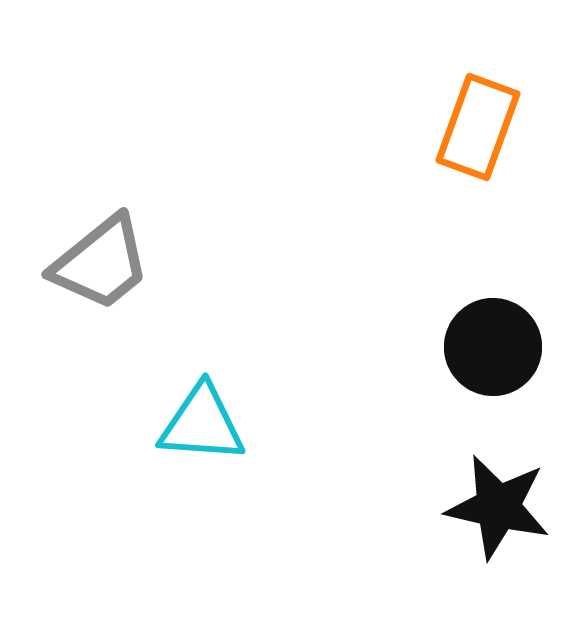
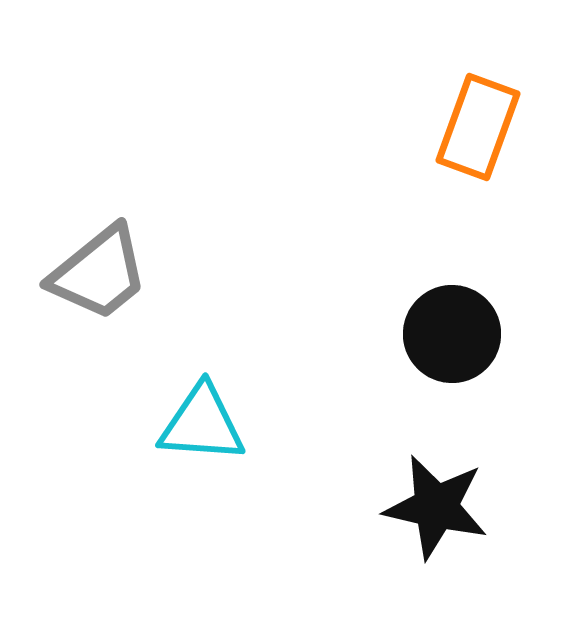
gray trapezoid: moved 2 px left, 10 px down
black circle: moved 41 px left, 13 px up
black star: moved 62 px left
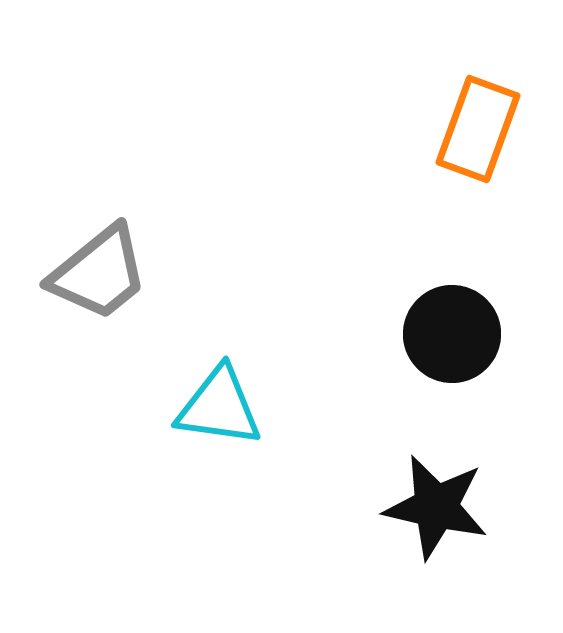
orange rectangle: moved 2 px down
cyan triangle: moved 17 px right, 17 px up; rotated 4 degrees clockwise
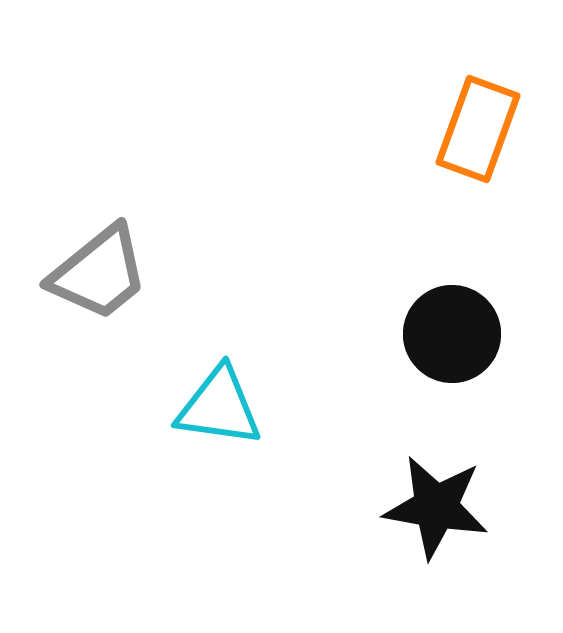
black star: rotated 3 degrees counterclockwise
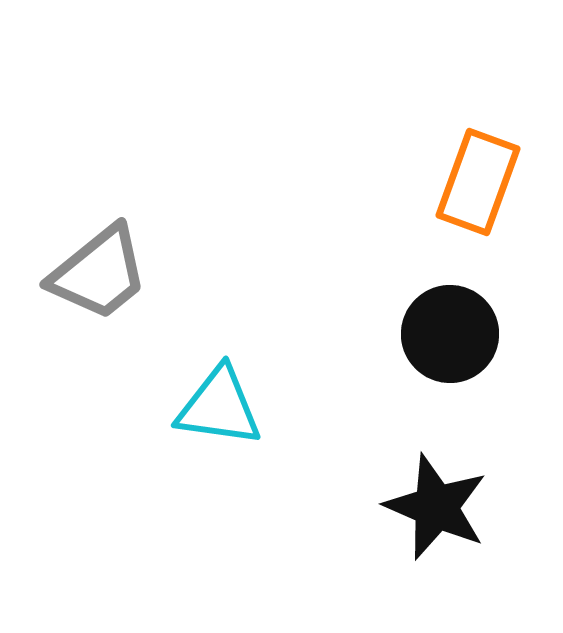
orange rectangle: moved 53 px down
black circle: moved 2 px left
black star: rotated 13 degrees clockwise
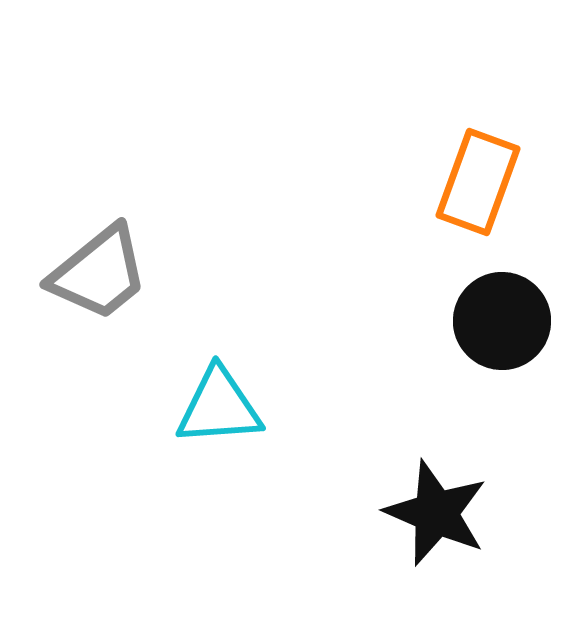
black circle: moved 52 px right, 13 px up
cyan triangle: rotated 12 degrees counterclockwise
black star: moved 6 px down
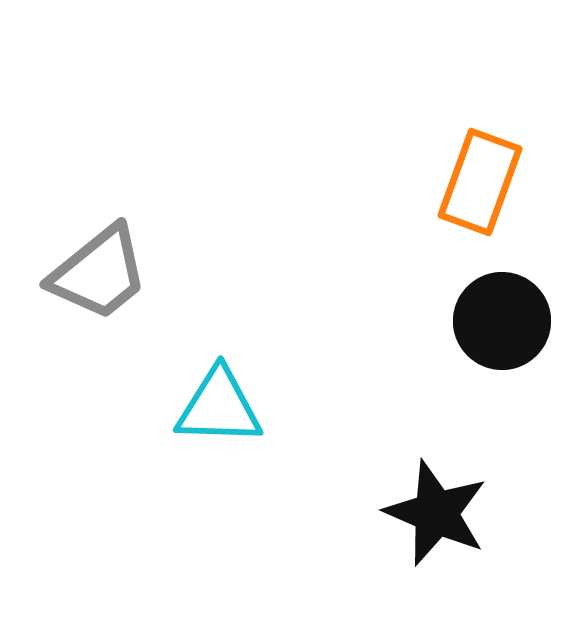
orange rectangle: moved 2 px right
cyan triangle: rotated 6 degrees clockwise
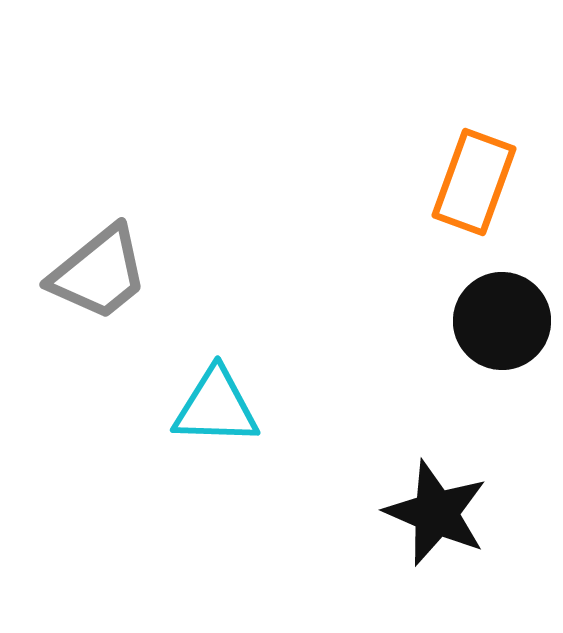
orange rectangle: moved 6 px left
cyan triangle: moved 3 px left
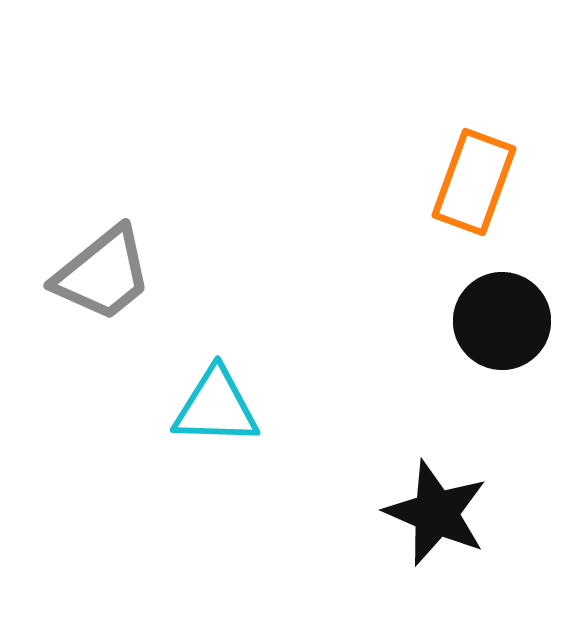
gray trapezoid: moved 4 px right, 1 px down
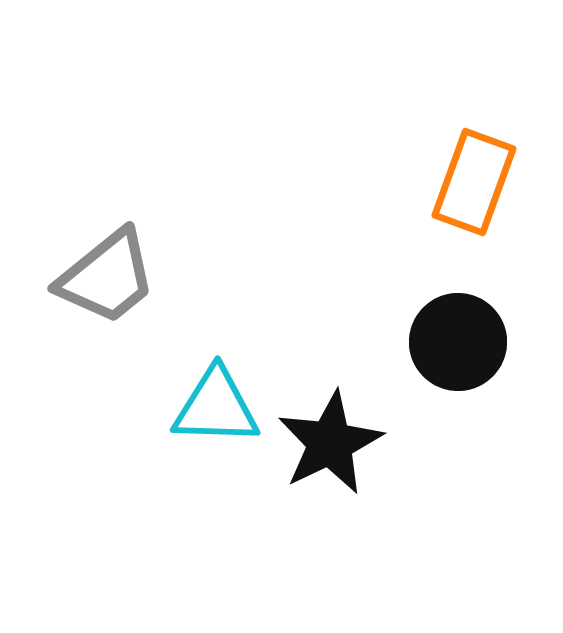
gray trapezoid: moved 4 px right, 3 px down
black circle: moved 44 px left, 21 px down
black star: moved 106 px left, 70 px up; rotated 23 degrees clockwise
